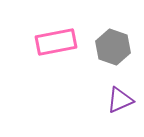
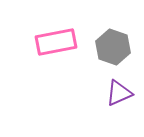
purple triangle: moved 1 px left, 7 px up
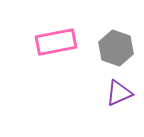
gray hexagon: moved 3 px right, 1 px down
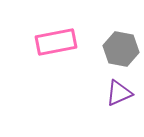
gray hexagon: moved 5 px right, 1 px down; rotated 8 degrees counterclockwise
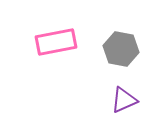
purple triangle: moved 5 px right, 7 px down
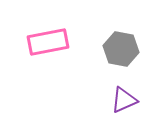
pink rectangle: moved 8 px left
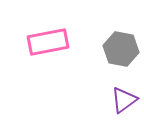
purple triangle: rotated 12 degrees counterclockwise
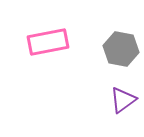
purple triangle: moved 1 px left
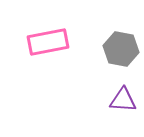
purple triangle: rotated 40 degrees clockwise
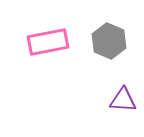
gray hexagon: moved 12 px left, 8 px up; rotated 12 degrees clockwise
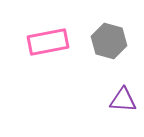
gray hexagon: rotated 8 degrees counterclockwise
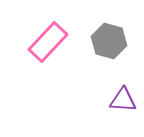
pink rectangle: rotated 36 degrees counterclockwise
